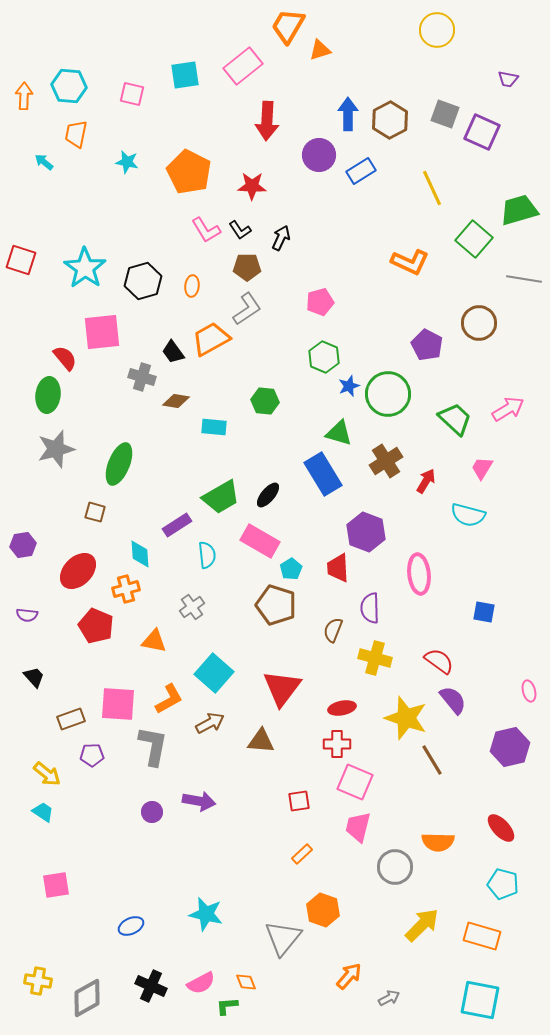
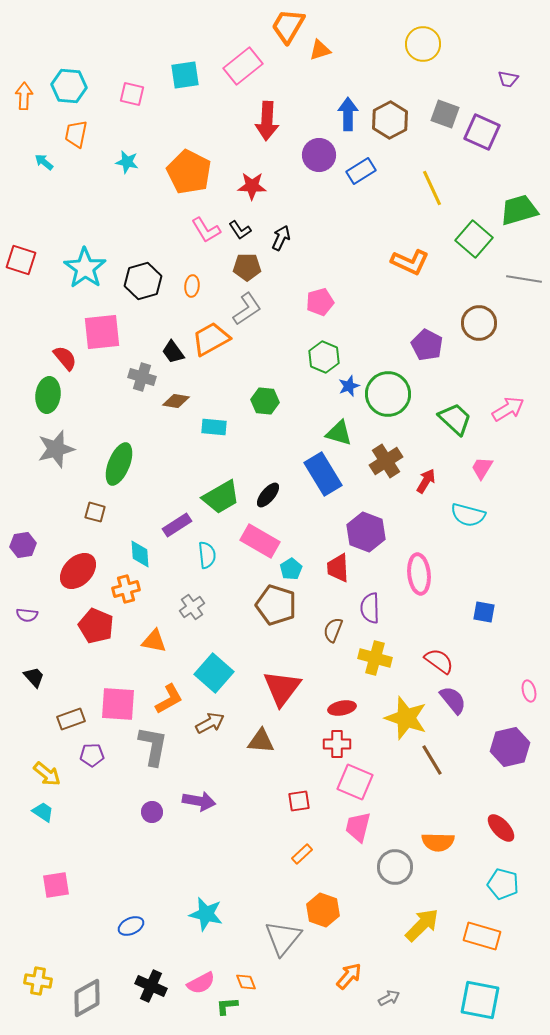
yellow circle at (437, 30): moved 14 px left, 14 px down
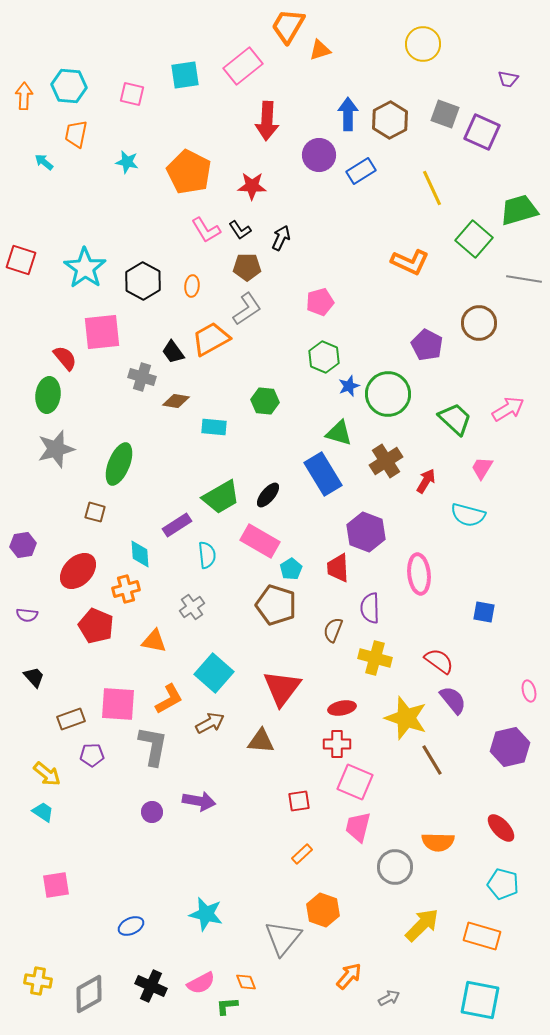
black hexagon at (143, 281): rotated 15 degrees counterclockwise
gray diamond at (87, 998): moved 2 px right, 4 px up
